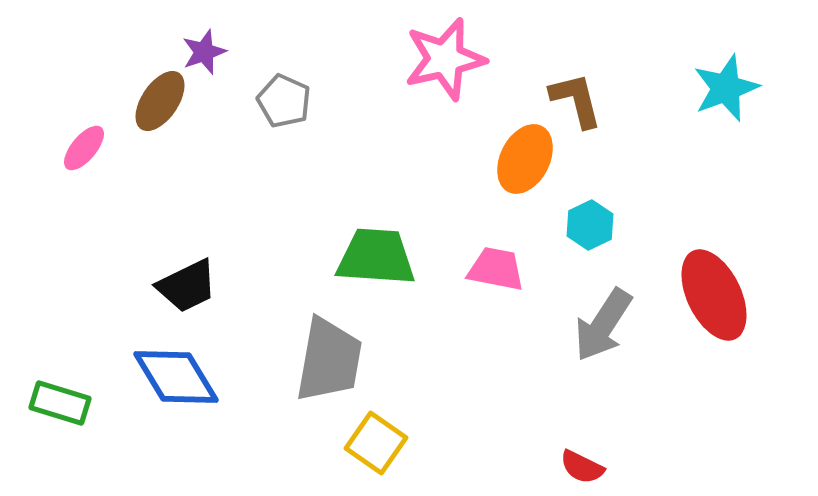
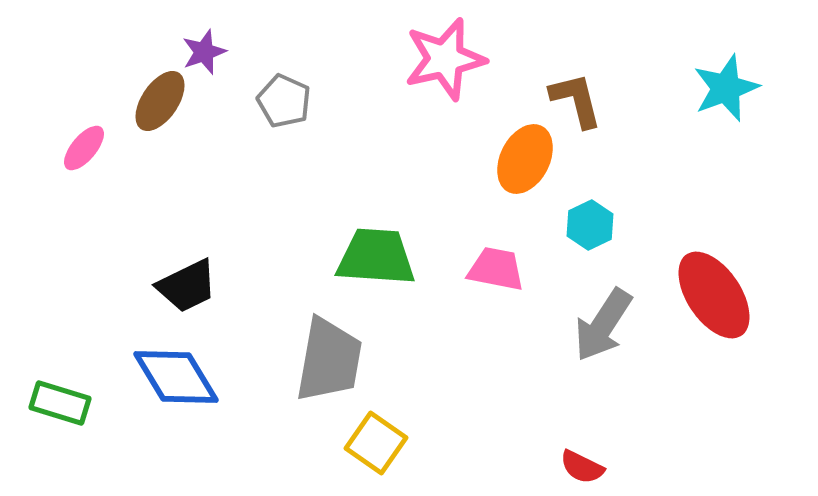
red ellipse: rotated 8 degrees counterclockwise
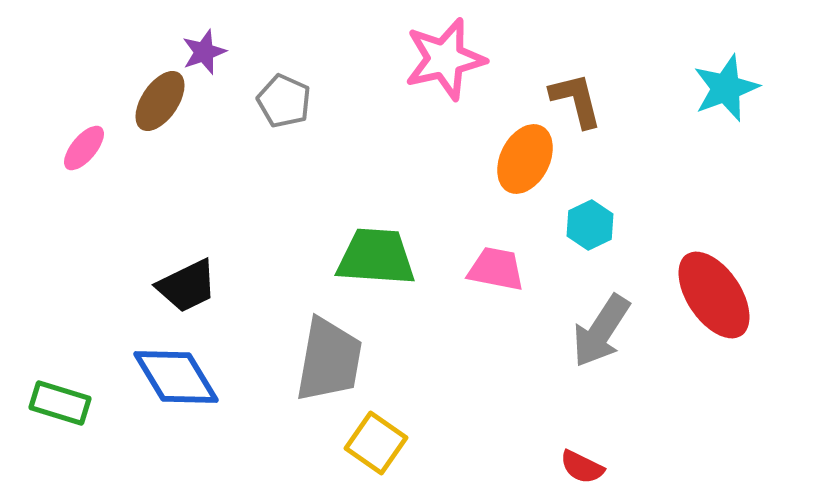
gray arrow: moved 2 px left, 6 px down
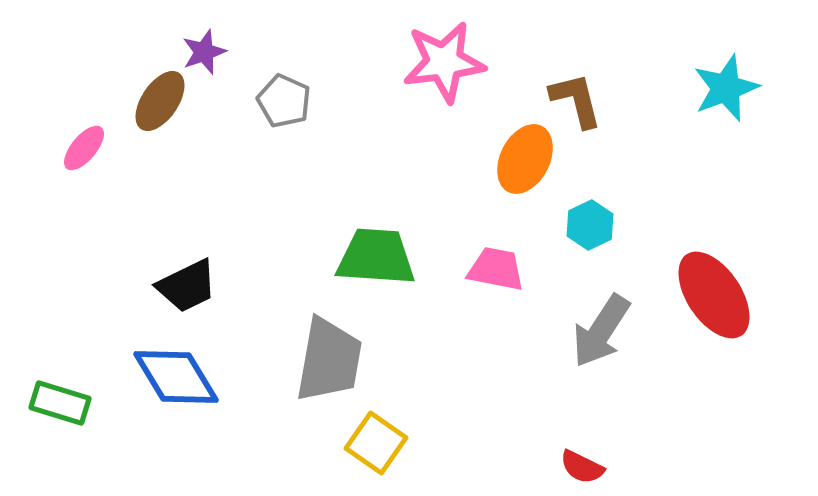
pink star: moved 1 px left, 3 px down; rotated 6 degrees clockwise
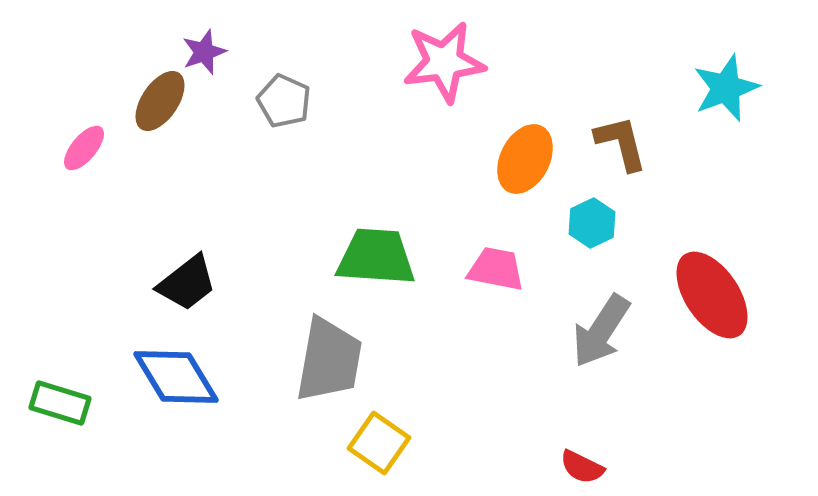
brown L-shape: moved 45 px right, 43 px down
cyan hexagon: moved 2 px right, 2 px up
black trapezoid: moved 3 px up; rotated 12 degrees counterclockwise
red ellipse: moved 2 px left
yellow square: moved 3 px right
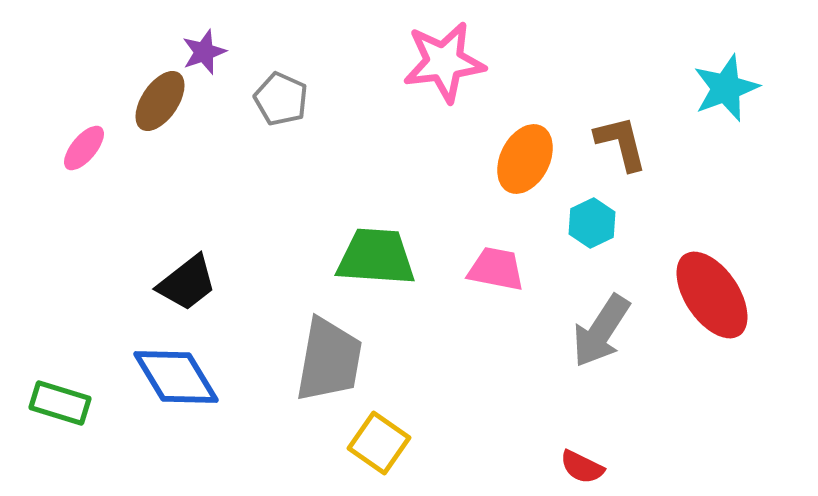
gray pentagon: moved 3 px left, 2 px up
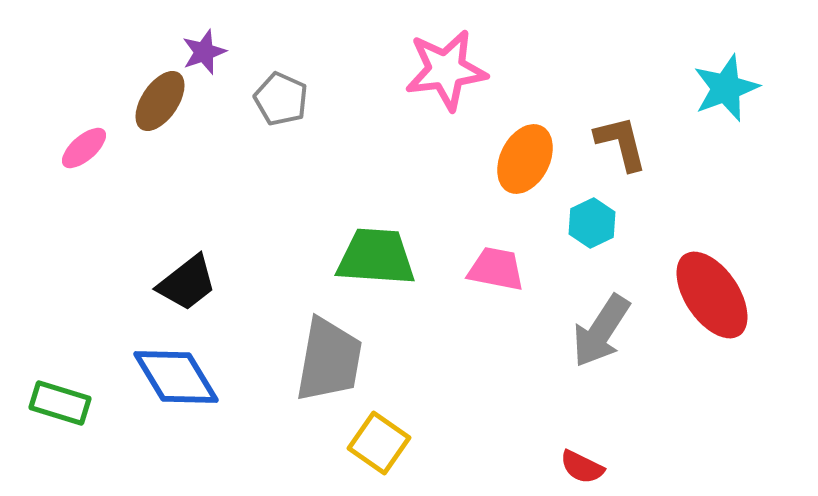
pink star: moved 2 px right, 8 px down
pink ellipse: rotated 9 degrees clockwise
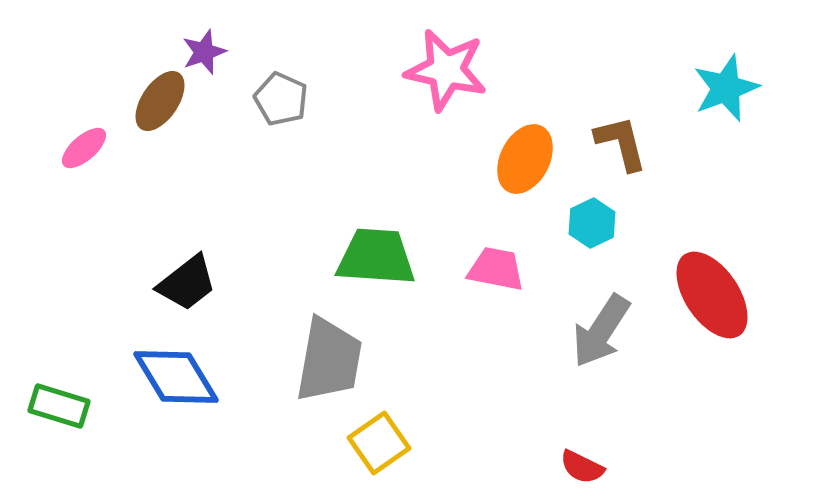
pink star: rotated 20 degrees clockwise
green rectangle: moved 1 px left, 3 px down
yellow square: rotated 20 degrees clockwise
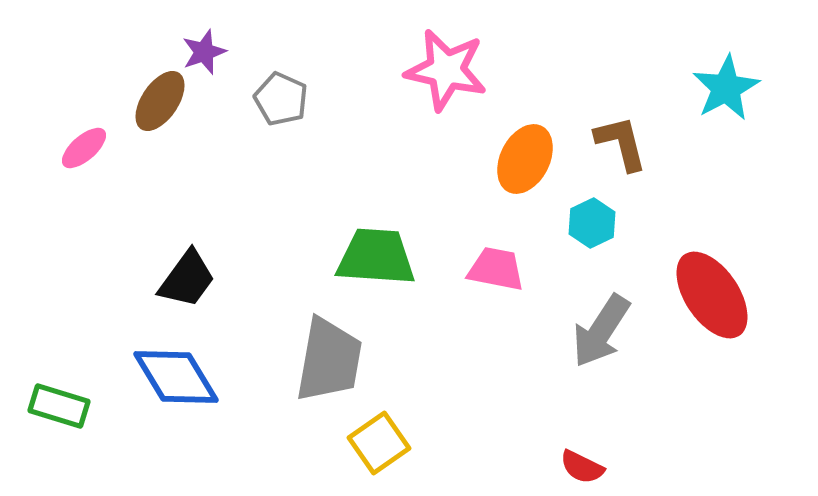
cyan star: rotated 8 degrees counterclockwise
black trapezoid: moved 4 px up; rotated 16 degrees counterclockwise
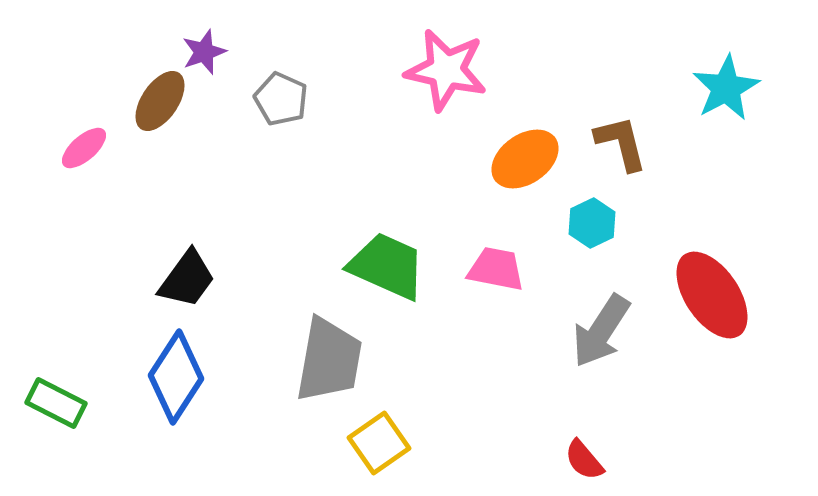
orange ellipse: rotated 28 degrees clockwise
green trapezoid: moved 11 px right, 9 px down; rotated 20 degrees clockwise
blue diamond: rotated 64 degrees clockwise
green rectangle: moved 3 px left, 3 px up; rotated 10 degrees clockwise
red semicircle: moved 2 px right, 7 px up; rotated 24 degrees clockwise
